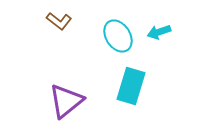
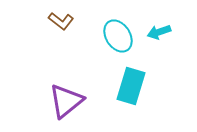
brown L-shape: moved 2 px right
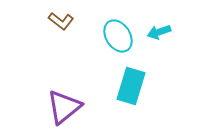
purple triangle: moved 2 px left, 6 px down
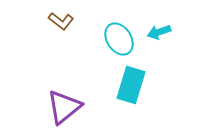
cyan ellipse: moved 1 px right, 3 px down
cyan rectangle: moved 1 px up
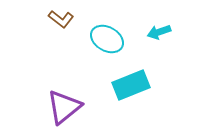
brown L-shape: moved 2 px up
cyan ellipse: moved 12 px left; rotated 28 degrees counterclockwise
cyan rectangle: rotated 51 degrees clockwise
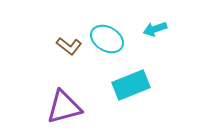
brown L-shape: moved 8 px right, 27 px down
cyan arrow: moved 4 px left, 3 px up
purple triangle: rotated 24 degrees clockwise
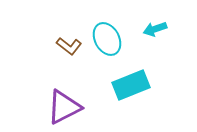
cyan ellipse: rotated 32 degrees clockwise
purple triangle: rotated 12 degrees counterclockwise
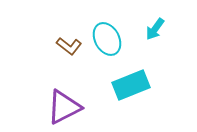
cyan arrow: rotated 35 degrees counterclockwise
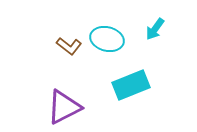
cyan ellipse: rotated 48 degrees counterclockwise
